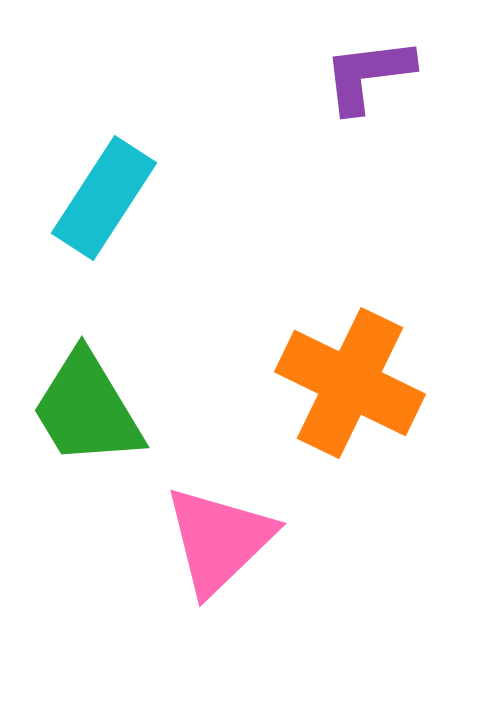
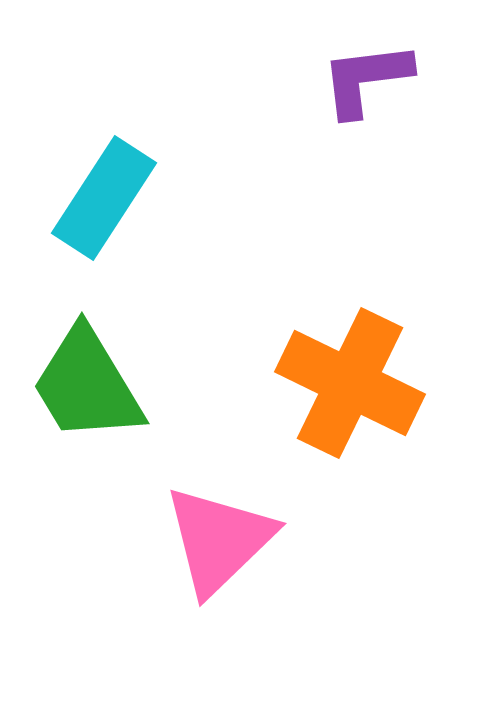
purple L-shape: moved 2 px left, 4 px down
green trapezoid: moved 24 px up
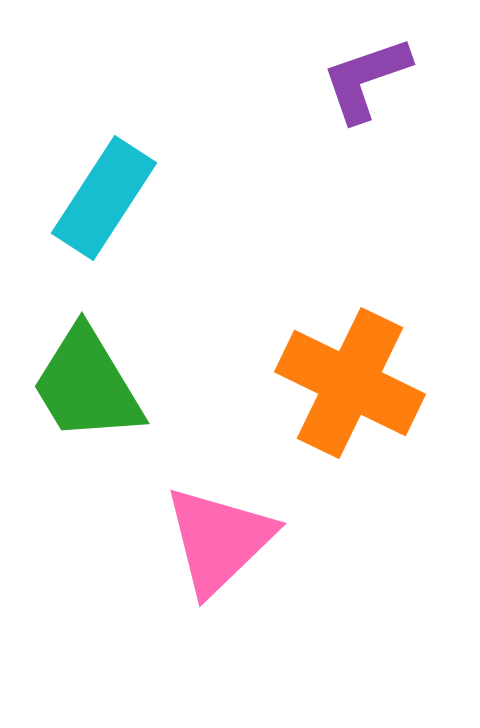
purple L-shape: rotated 12 degrees counterclockwise
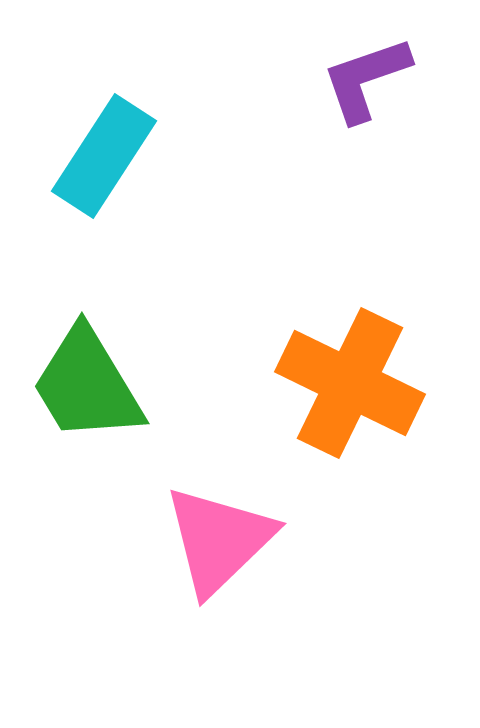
cyan rectangle: moved 42 px up
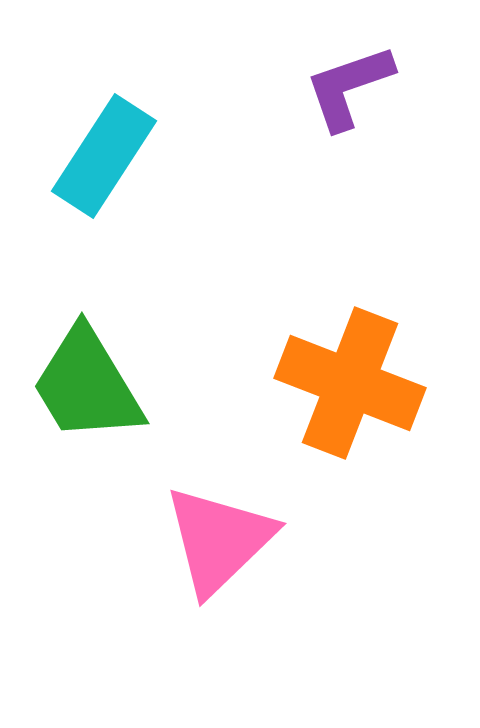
purple L-shape: moved 17 px left, 8 px down
orange cross: rotated 5 degrees counterclockwise
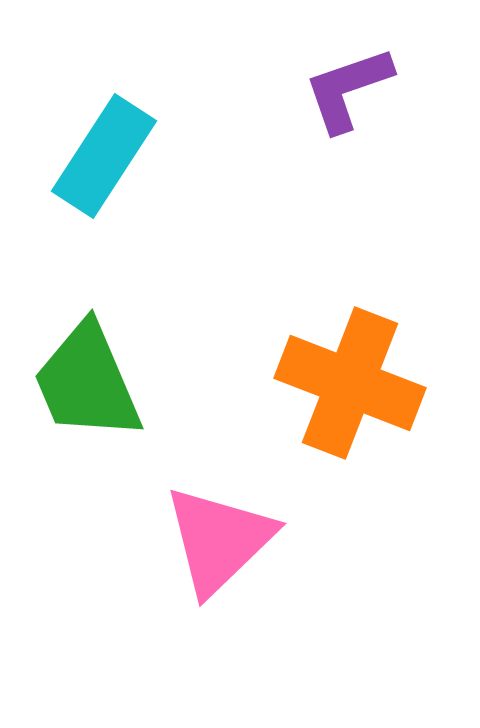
purple L-shape: moved 1 px left, 2 px down
green trapezoid: moved 3 px up; rotated 8 degrees clockwise
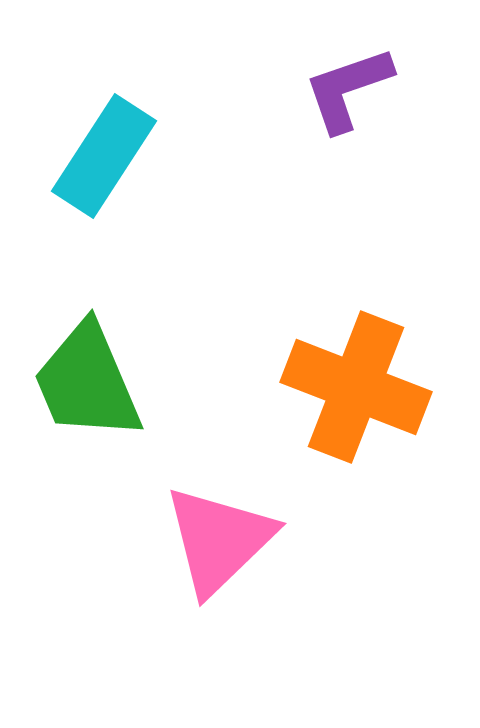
orange cross: moved 6 px right, 4 px down
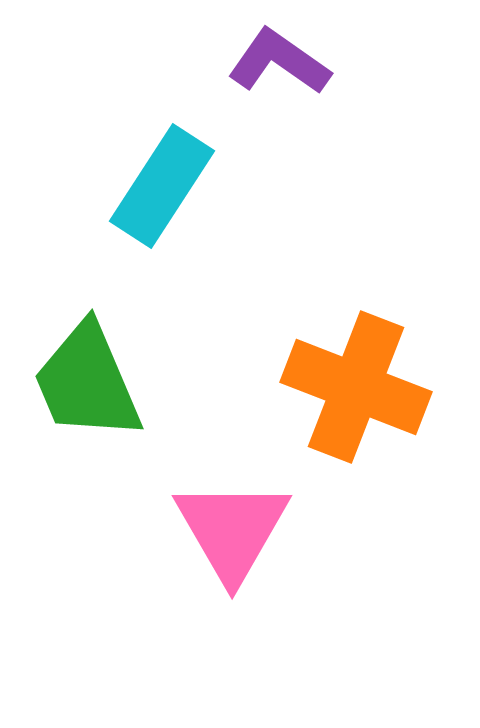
purple L-shape: moved 69 px left, 27 px up; rotated 54 degrees clockwise
cyan rectangle: moved 58 px right, 30 px down
pink triangle: moved 13 px right, 10 px up; rotated 16 degrees counterclockwise
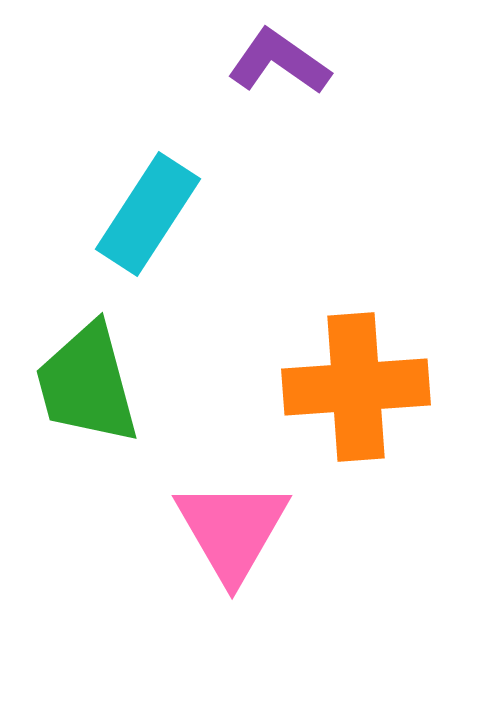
cyan rectangle: moved 14 px left, 28 px down
green trapezoid: moved 2 px down; rotated 8 degrees clockwise
orange cross: rotated 25 degrees counterclockwise
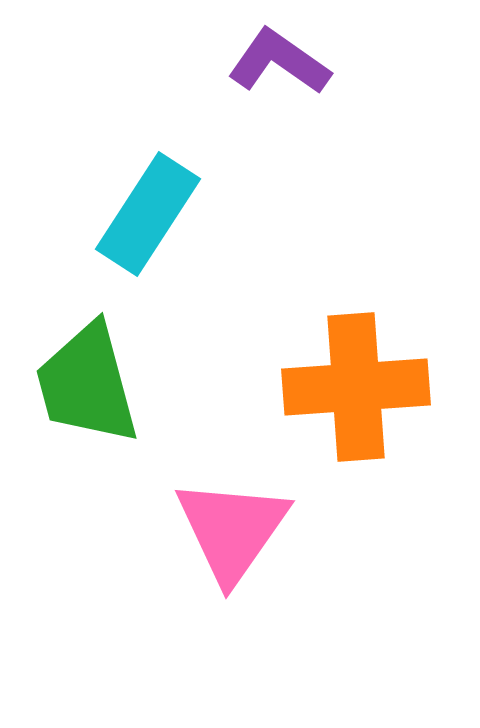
pink triangle: rotated 5 degrees clockwise
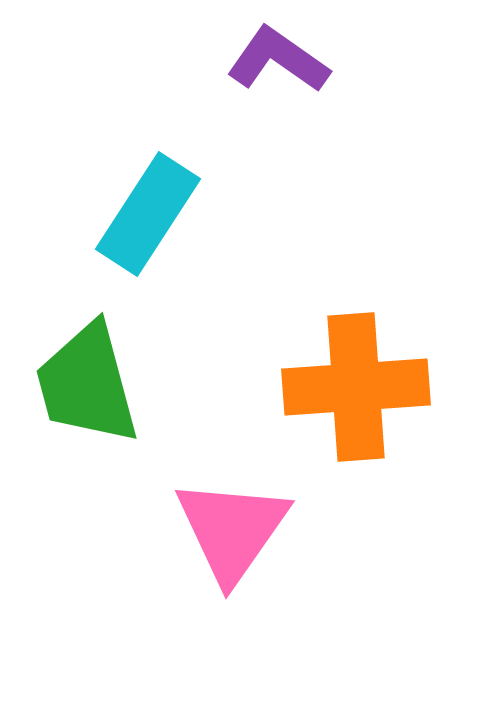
purple L-shape: moved 1 px left, 2 px up
